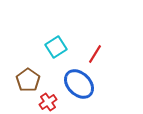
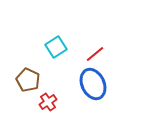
red line: rotated 18 degrees clockwise
brown pentagon: rotated 10 degrees counterclockwise
blue ellipse: moved 14 px right; rotated 20 degrees clockwise
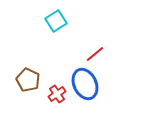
cyan square: moved 26 px up
blue ellipse: moved 8 px left
red cross: moved 9 px right, 8 px up
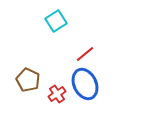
red line: moved 10 px left
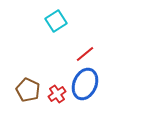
brown pentagon: moved 10 px down
blue ellipse: rotated 48 degrees clockwise
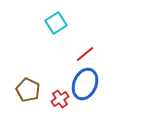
cyan square: moved 2 px down
red cross: moved 3 px right, 5 px down
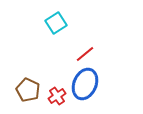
red cross: moved 3 px left, 3 px up
